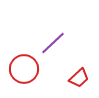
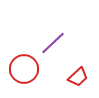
red trapezoid: moved 1 px left, 1 px up
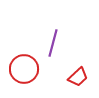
purple line: rotated 32 degrees counterclockwise
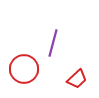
red trapezoid: moved 1 px left, 2 px down
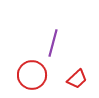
red circle: moved 8 px right, 6 px down
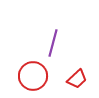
red circle: moved 1 px right, 1 px down
